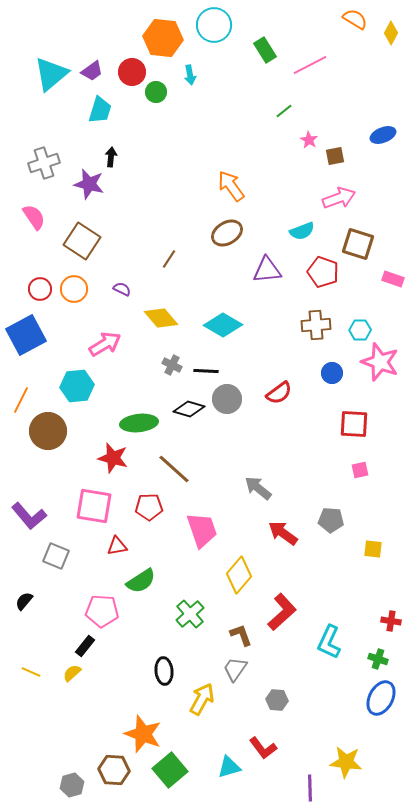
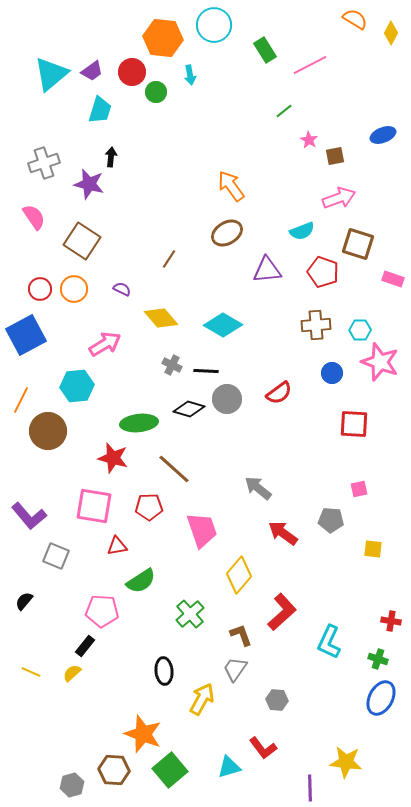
pink square at (360, 470): moved 1 px left, 19 px down
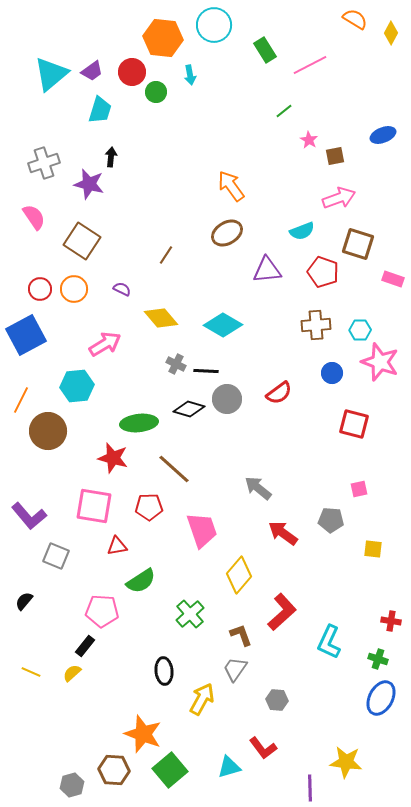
brown line at (169, 259): moved 3 px left, 4 px up
gray cross at (172, 365): moved 4 px right, 1 px up
red square at (354, 424): rotated 12 degrees clockwise
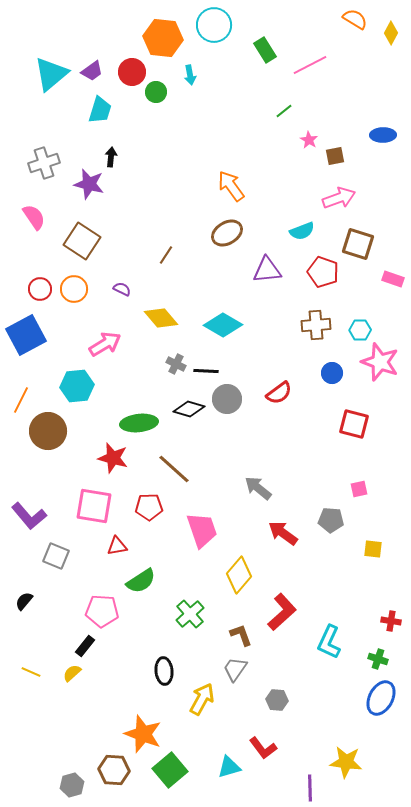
blue ellipse at (383, 135): rotated 20 degrees clockwise
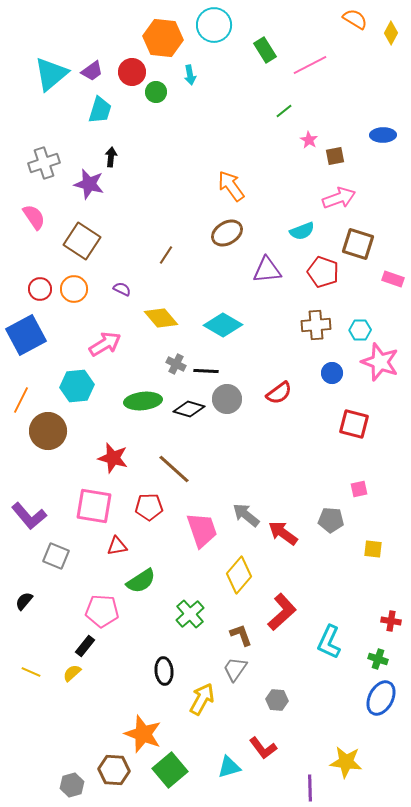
green ellipse at (139, 423): moved 4 px right, 22 px up
gray arrow at (258, 488): moved 12 px left, 27 px down
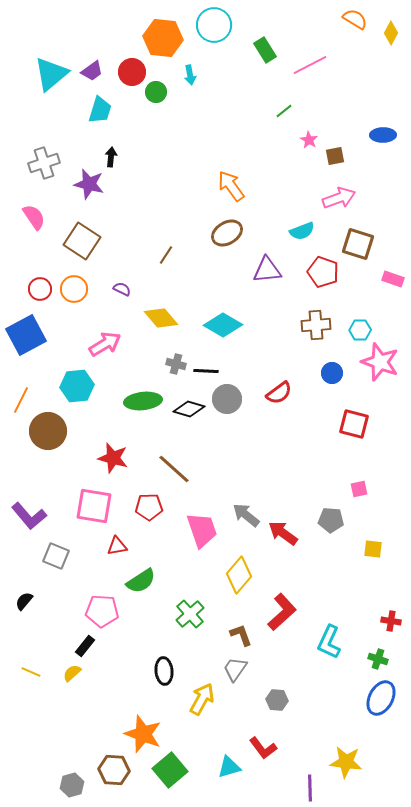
gray cross at (176, 364): rotated 12 degrees counterclockwise
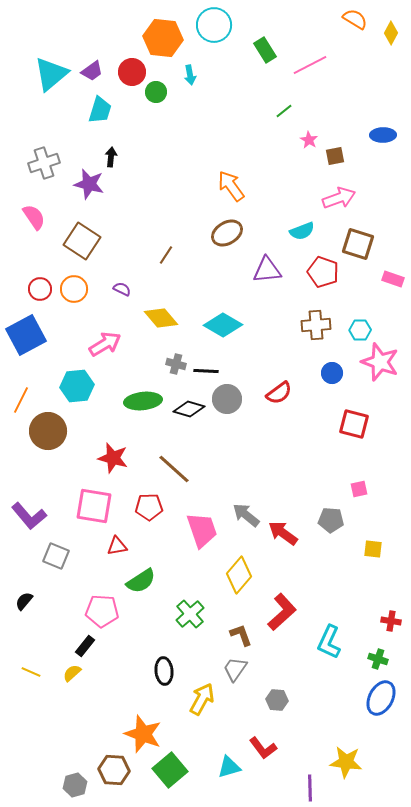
gray hexagon at (72, 785): moved 3 px right
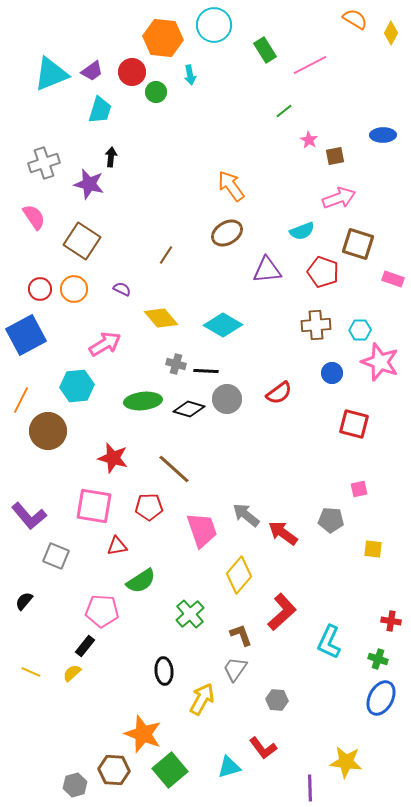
cyan triangle at (51, 74): rotated 18 degrees clockwise
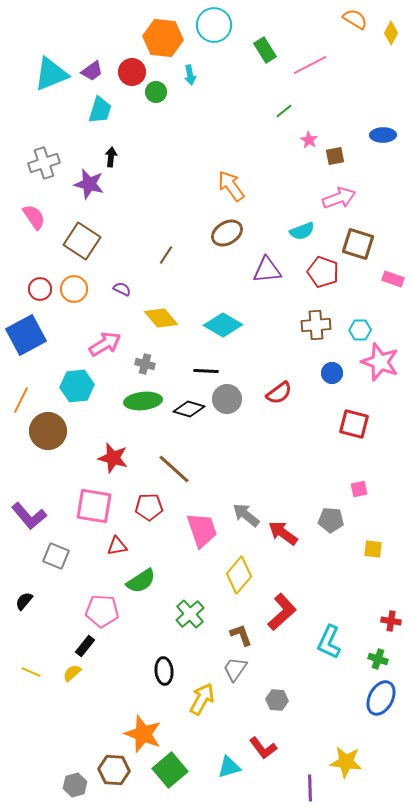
gray cross at (176, 364): moved 31 px left
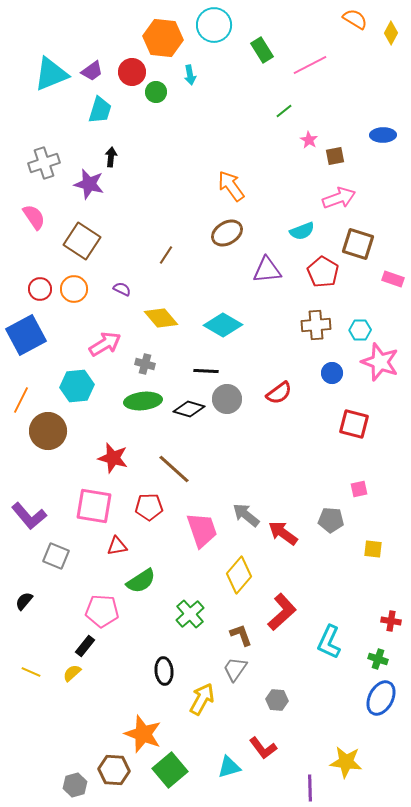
green rectangle at (265, 50): moved 3 px left
red pentagon at (323, 272): rotated 12 degrees clockwise
